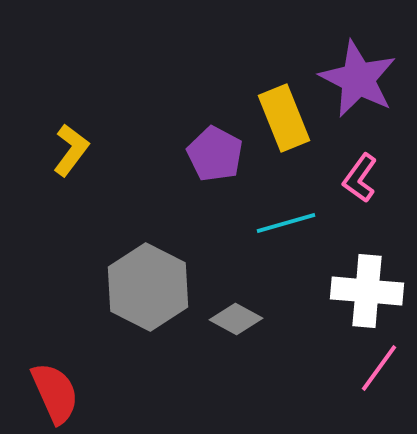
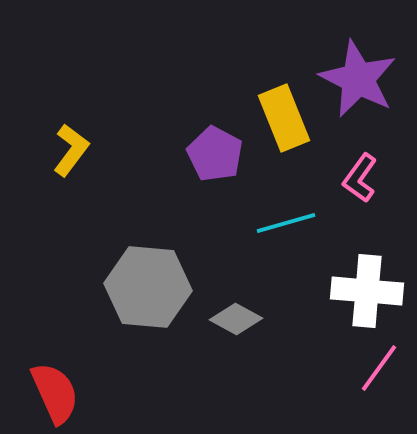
gray hexagon: rotated 22 degrees counterclockwise
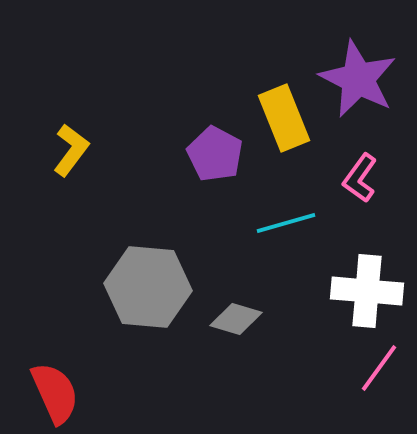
gray diamond: rotated 12 degrees counterclockwise
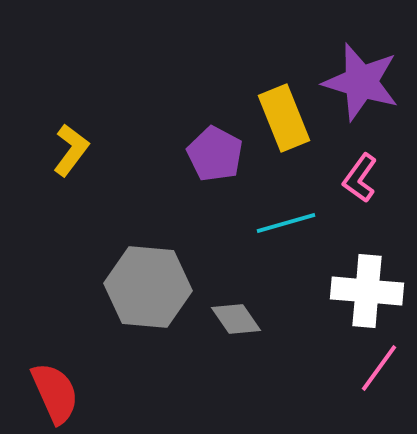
purple star: moved 3 px right, 3 px down; rotated 10 degrees counterclockwise
gray diamond: rotated 39 degrees clockwise
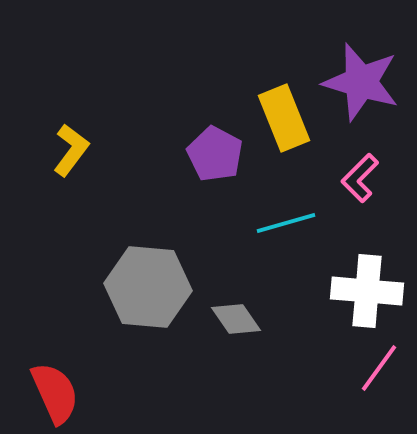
pink L-shape: rotated 9 degrees clockwise
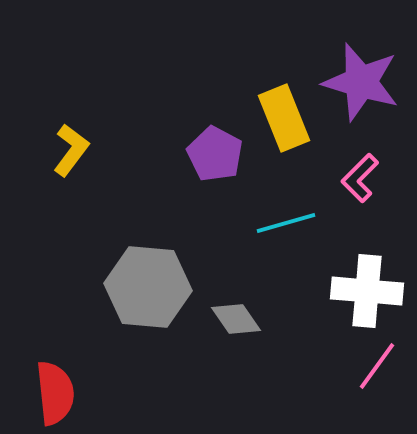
pink line: moved 2 px left, 2 px up
red semicircle: rotated 18 degrees clockwise
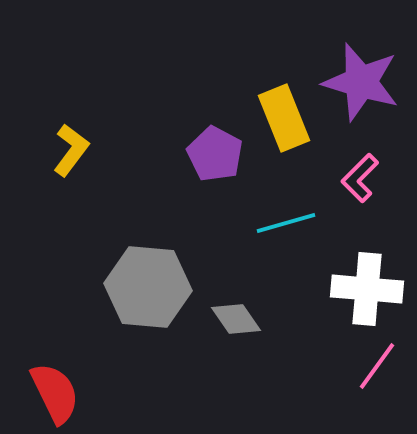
white cross: moved 2 px up
red semicircle: rotated 20 degrees counterclockwise
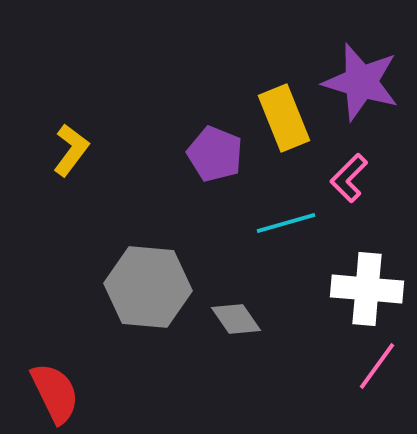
purple pentagon: rotated 6 degrees counterclockwise
pink L-shape: moved 11 px left
